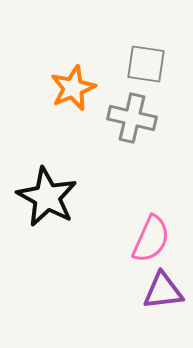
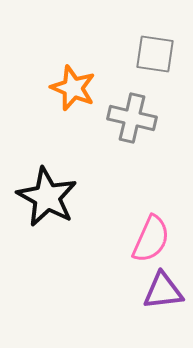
gray square: moved 9 px right, 10 px up
orange star: rotated 27 degrees counterclockwise
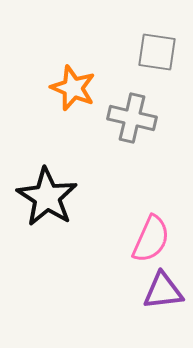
gray square: moved 2 px right, 2 px up
black star: rotated 4 degrees clockwise
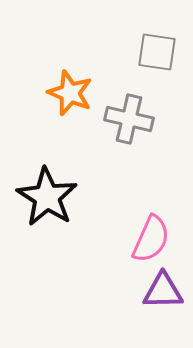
orange star: moved 3 px left, 5 px down
gray cross: moved 3 px left, 1 px down
purple triangle: rotated 6 degrees clockwise
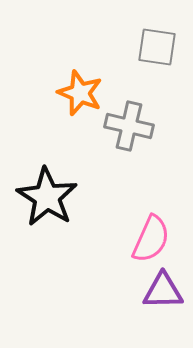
gray square: moved 5 px up
orange star: moved 10 px right
gray cross: moved 7 px down
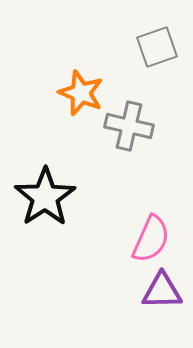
gray square: rotated 27 degrees counterclockwise
orange star: moved 1 px right
black star: moved 2 px left; rotated 6 degrees clockwise
purple triangle: moved 1 px left
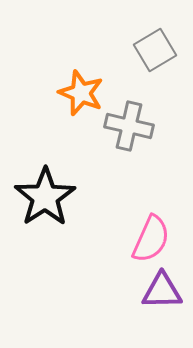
gray square: moved 2 px left, 3 px down; rotated 12 degrees counterclockwise
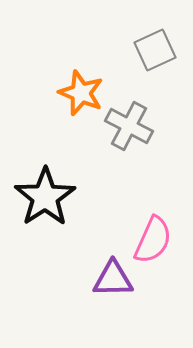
gray square: rotated 6 degrees clockwise
gray cross: rotated 15 degrees clockwise
pink semicircle: moved 2 px right, 1 px down
purple triangle: moved 49 px left, 12 px up
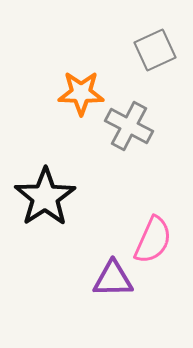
orange star: rotated 21 degrees counterclockwise
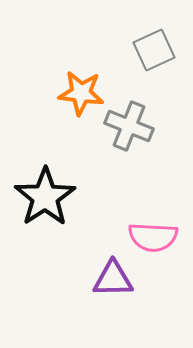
gray square: moved 1 px left
orange star: rotated 6 degrees clockwise
gray cross: rotated 6 degrees counterclockwise
pink semicircle: moved 3 px up; rotated 69 degrees clockwise
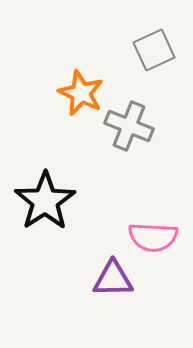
orange star: rotated 18 degrees clockwise
black star: moved 4 px down
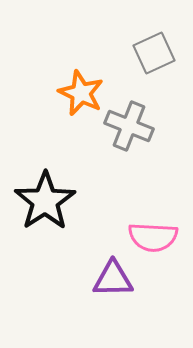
gray square: moved 3 px down
